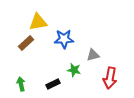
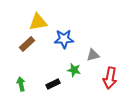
brown rectangle: moved 1 px right, 1 px down
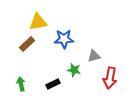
gray triangle: moved 1 px right, 1 px down
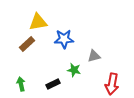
red arrow: moved 2 px right, 6 px down
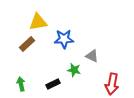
gray triangle: moved 2 px left; rotated 40 degrees clockwise
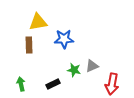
brown rectangle: moved 2 px right, 1 px down; rotated 49 degrees counterclockwise
gray triangle: moved 10 px down; rotated 48 degrees counterclockwise
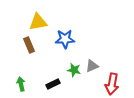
blue star: moved 1 px right
brown rectangle: rotated 21 degrees counterclockwise
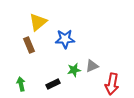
yellow triangle: rotated 30 degrees counterclockwise
green star: rotated 24 degrees counterclockwise
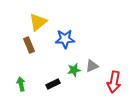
red arrow: moved 2 px right, 2 px up
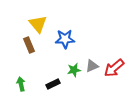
yellow triangle: moved 2 px down; rotated 30 degrees counterclockwise
red arrow: moved 14 px up; rotated 40 degrees clockwise
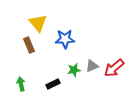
yellow triangle: moved 1 px up
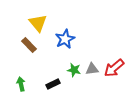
blue star: rotated 24 degrees counterclockwise
brown rectangle: rotated 21 degrees counterclockwise
gray triangle: moved 3 px down; rotated 16 degrees clockwise
green star: rotated 24 degrees clockwise
